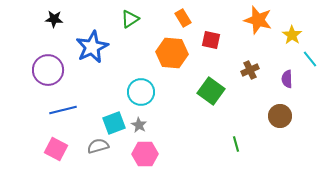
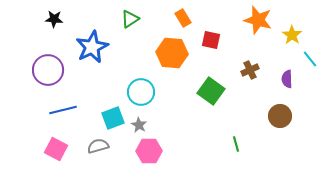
cyan square: moved 1 px left, 5 px up
pink hexagon: moved 4 px right, 3 px up
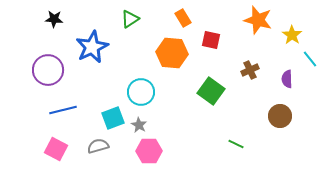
green line: rotated 49 degrees counterclockwise
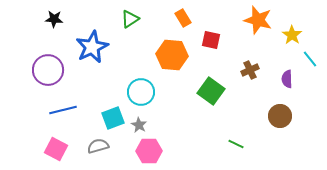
orange hexagon: moved 2 px down
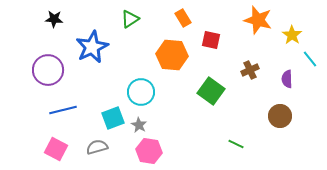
gray semicircle: moved 1 px left, 1 px down
pink hexagon: rotated 10 degrees clockwise
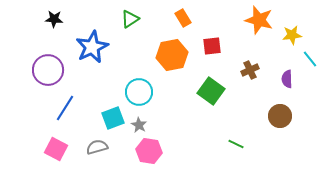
orange star: moved 1 px right
yellow star: rotated 30 degrees clockwise
red square: moved 1 px right, 6 px down; rotated 18 degrees counterclockwise
orange hexagon: rotated 16 degrees counterclockwise
cyan circle: moved 2 px left
blue line: moved 2 px right, 2 px up; rotated 44 degrees counterclockwise
